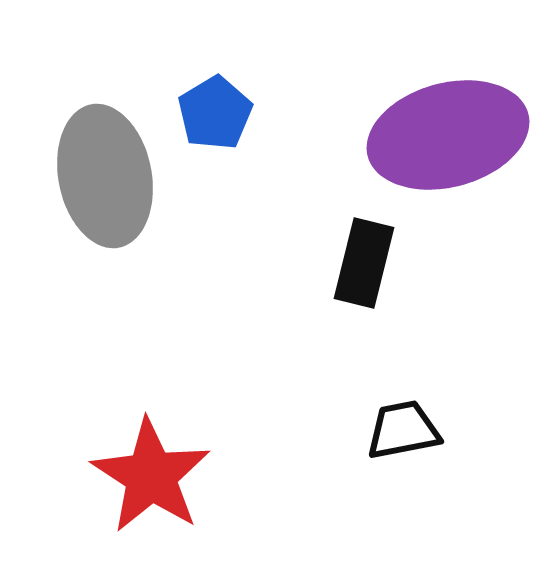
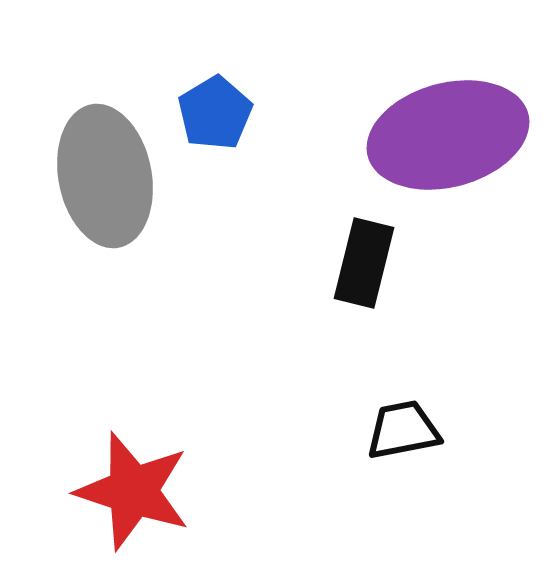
red star: moved 18 px left, 15 px down; rotated 15 degrees counterclockwise
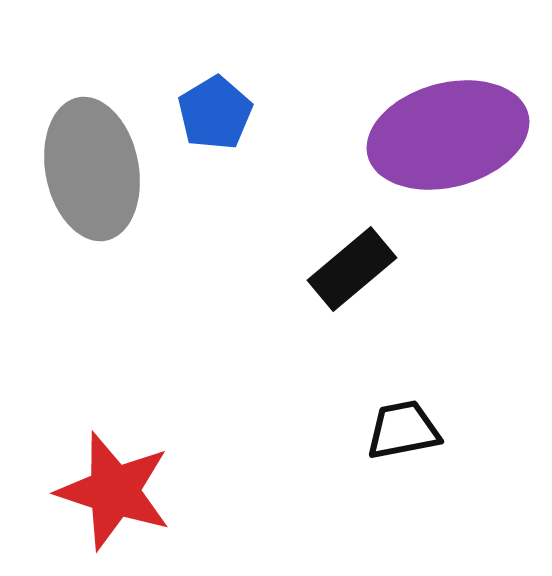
gray ellipse: moved 13 px left, 7 px up
black rectangle: moved 12 px left, 6 px down; rotated 36 degrees clockwise
red star: moved 19 px left
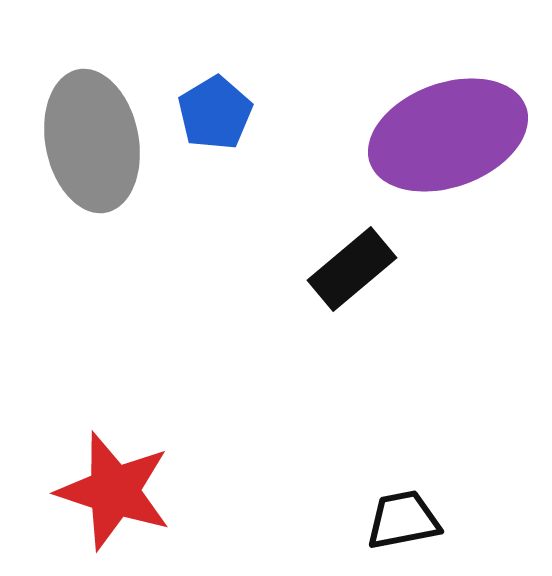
purple ellipse: rotated 5 degrees counterclockwise
gray ellipse: moved 28 px up
black trapezoid: moved 90 px down
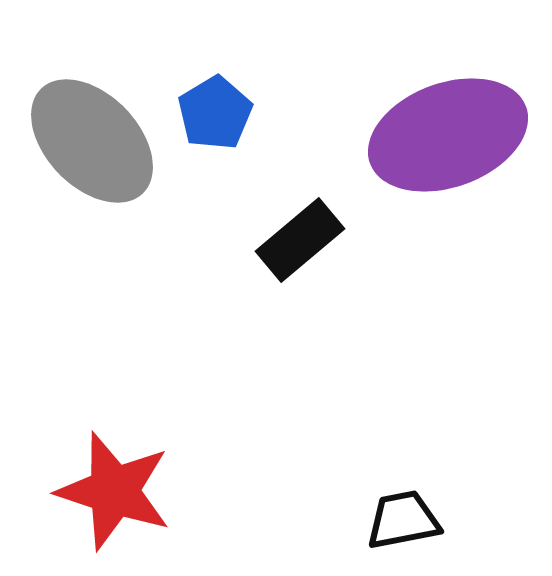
gray ellipse: rotated 33 degrees counterclockwise
black rectangle: moved 52 px left, 29 px up
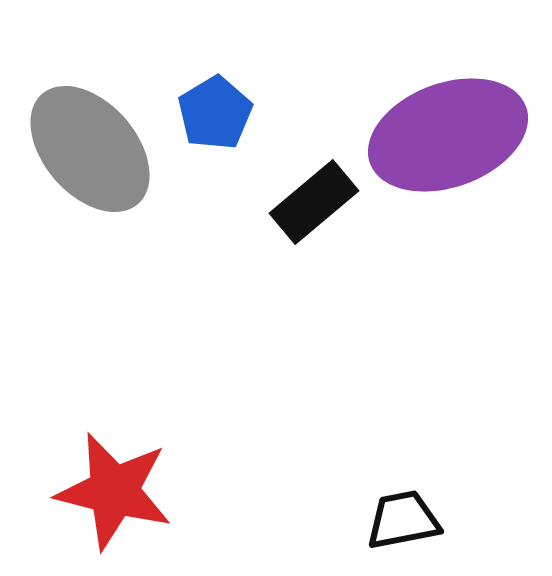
gray ellipse: moved 2 px left, 8 px down; rotated 3 degrees clockwise
black rectangle: moved 14 px right, 38 px up
red star: rotated 4 degrees counterclockwise
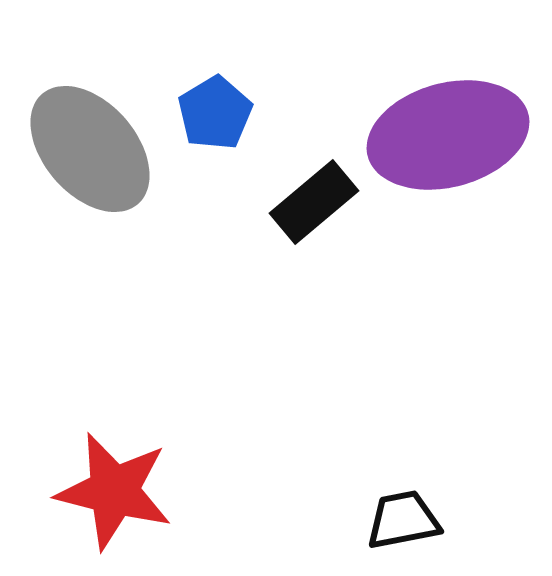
purple ellipse: rotated 5 degrees clockwise
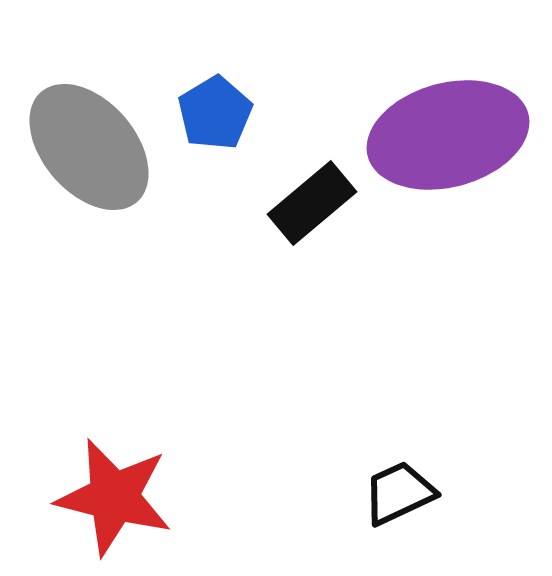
gray ellipse: moved 1 px left, 2 px up
black rectangle: moved 2 px left, 1 px down
red star: moved 6 px down
black trapezoid: moved 4 px left, 27 px up; rotated 14 degrees counterclockwise
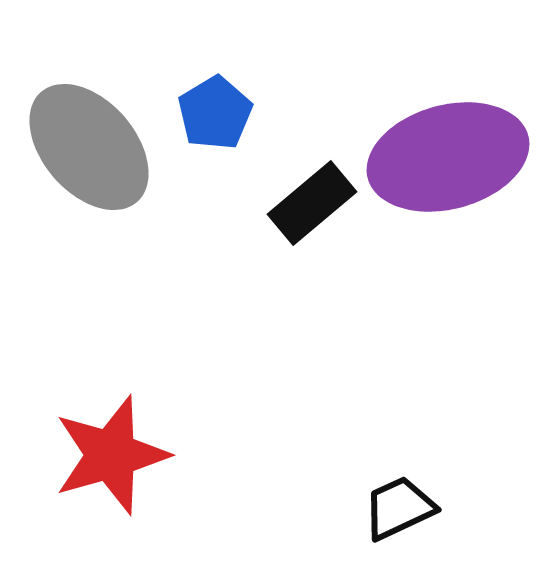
purple ellipse: moved 22 px down
black trapezoid: moved 15 px down
red star: moved 3 px left, 42 px up; rotated 30 degrees counterclockwise
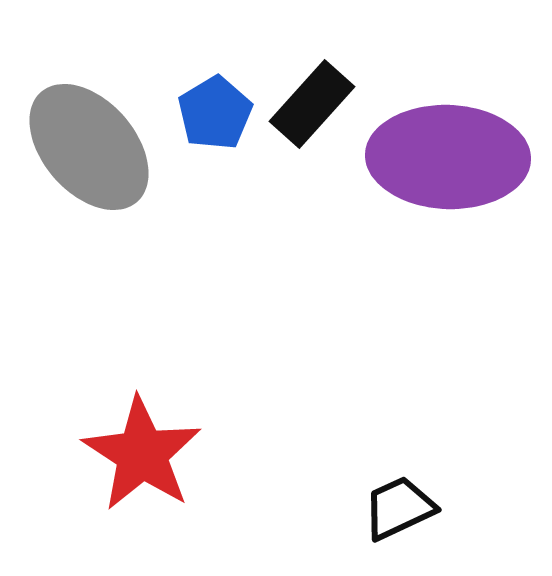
purple ellipse: rotated 17 degrees clockwise
black rectangle: moved 99 px up; rotated 8 degrees counterclockwise
red star: moved 31 px right, 1 px up; rotated 23 degrees counterclockwise
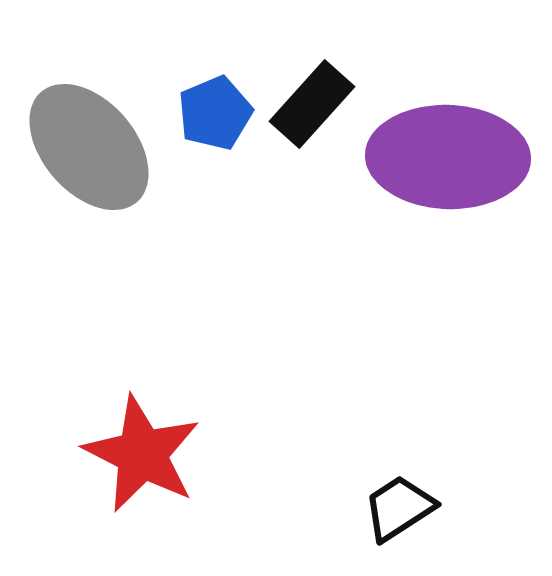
blue pentagon: rotated 8 degrees clockwise
red star: rotated 6 degrees counterclockwise
black trapezoid: rotated 8 degrees counterclockwise
